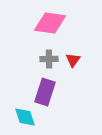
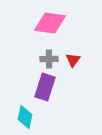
purple rectangle: moved 5 px up
cyan diamond: rotated 30 degrees clockwise
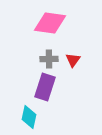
cyan diamond: moved 4 px right
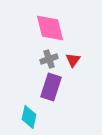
pink diamond: moved 5 px down; rotated 68 degrees clockwise
gray cross: rotated 18 degrees counterclockwise
purple rectangle: moved 6 px right
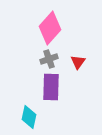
pink diamond: rotated 56 degrees clockwise
red triangle: moved 5 px right, 2 px down
purple rectangle: rotated 16 degrees counterclockwise
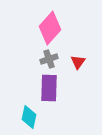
purple rectangle: moved 2 px left, 1 px down
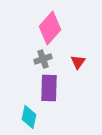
gray cross: moved 6 px left
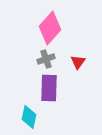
gray cross: moved 3 px right
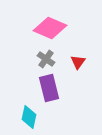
pink diamond: rotated 72 degrees clockwise
gray cross: rotated 36 degrees counterclockwise
purple rectangle: rotated 16 degrees counterclockwise
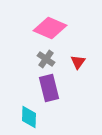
cyan diamond: rotated 10 degrees counterclockwise
